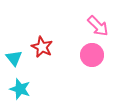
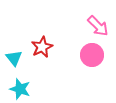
red star: rotated 20 degrees clockwise
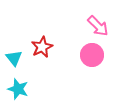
cyan star: moved 2 px left
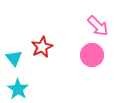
cyan star: rotated 15 degrees clockwise
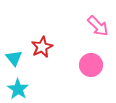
pink circle: moved 1 px left, 10 px down
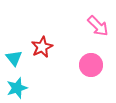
cyan star: moved 1 px left, 1 px up; rotated 20 degrees clockwise
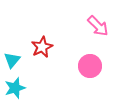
cyan triangle: moved 2 px left, 2 px down; rotated 18 degrees clockwise
pink circle: moved 1 px left, 1 px down
cyan star: moved 2 px left
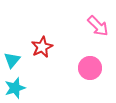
pink circle: moved 2 px down
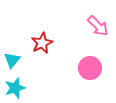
red star: moved 4 px up
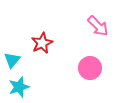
cyan star: moved 4 px right, 1 px up
